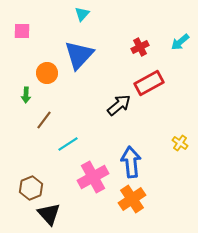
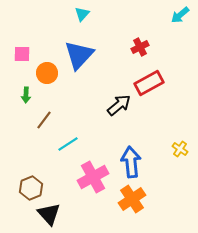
pink square: moved 23 px down
cyan arrow: moved 27 px up
yellow cross: moved 6 px down
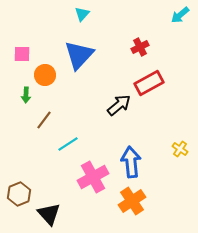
orange circle: moved 2 px left, 2 px down
brown hexagon: moved 12 px left, 6 px down
orange cross: moved 2 px down
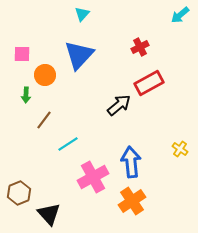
brown hexagon: moved 1 px up
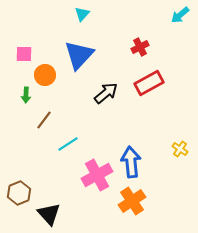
pink square: moved 2 px right
black arrow: moved 13 px left, 12 px up
pink cross: moved 4 px right, 2 px up
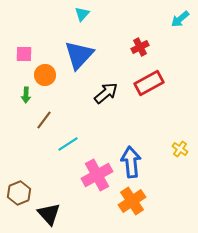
cyan arrow: moved 4 px down
